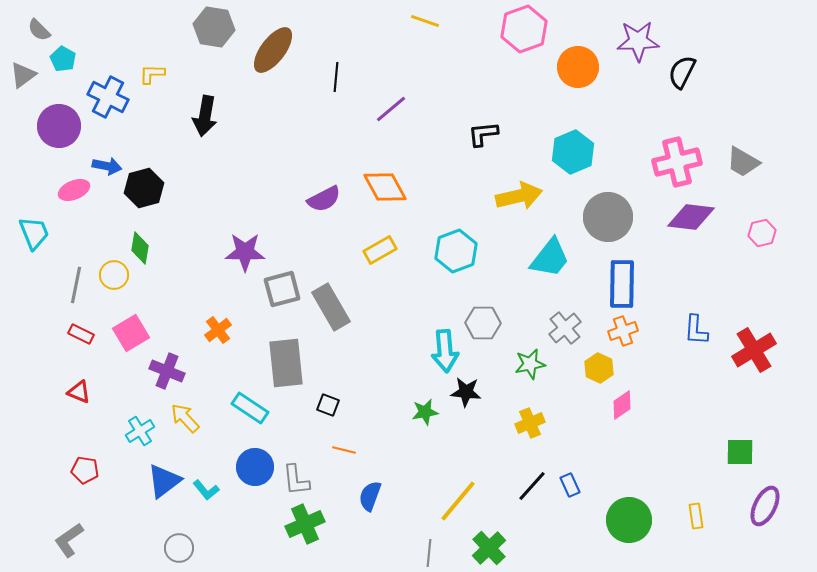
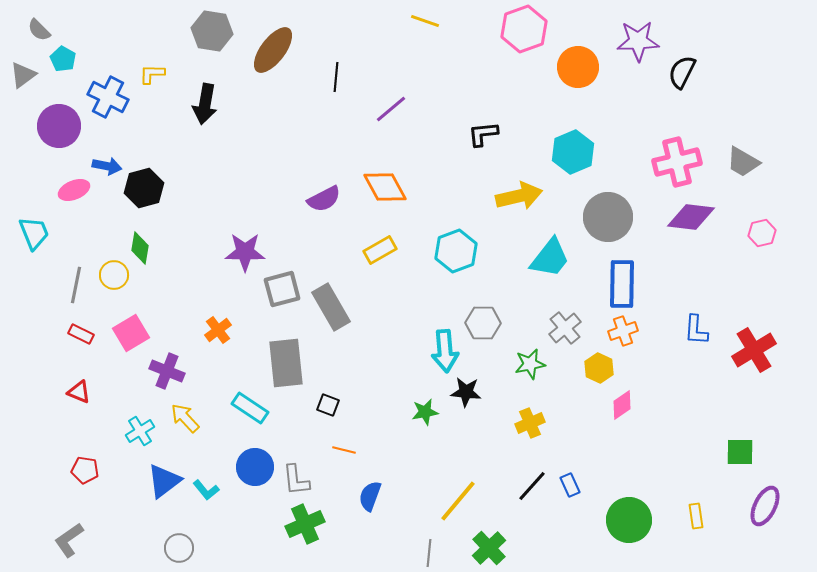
gray hexagon at (214, 27): moved 2 px left, 4 px down
black arrow at (205, 116): moved 12 px up
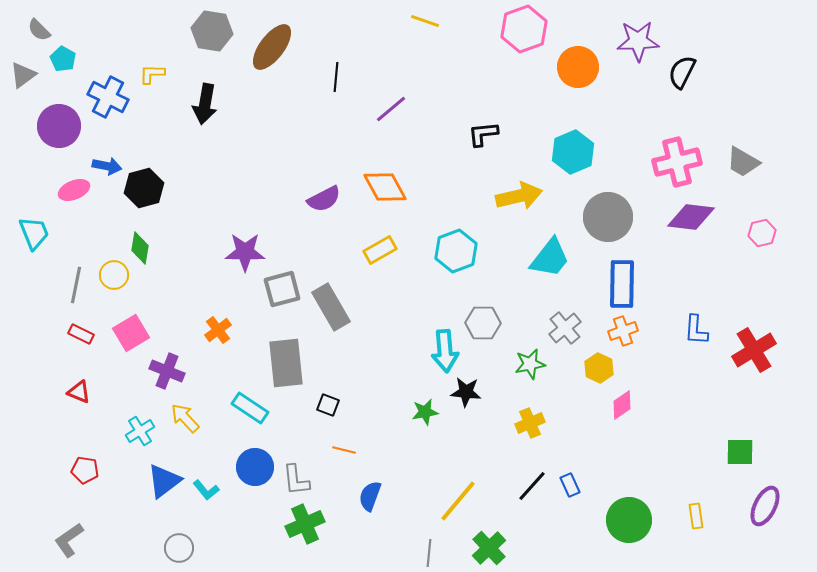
brown ellipse at (273, 50): moved 1 px left, 3 px up
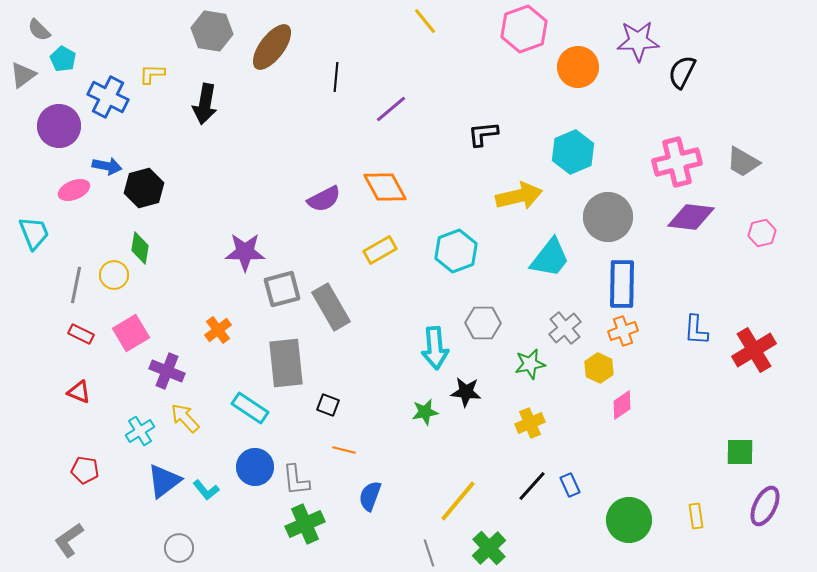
yellow line at (425, 21): rotated 32 degrees clockwise
cyan arrow at (445, 351): moved 10 px left, 3 px up
gray line at (429, 553): rotated 24 degrees counterclockwise
